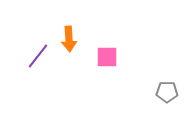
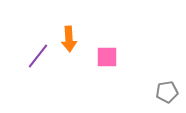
gray pentagon: rotated 10 degrees counterclockwise
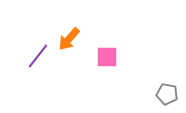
orange arrow: rotated 45 degrees clockwise
gray pentagon: moved 2 px down; rotated 20 degrees clockwise
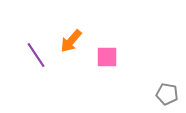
orange arrow: moved 2 px right, 2 px down
purple line: moved 2 px left, 1 px up; rotated 72 degrees counterclockwise
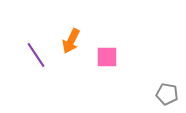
orange arrow: rotated 15 degrees counterclockwise
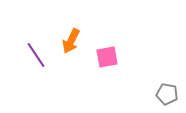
pink square: rotated 10 degrees counterclockwise
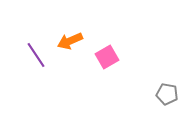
orange arrow: moved 1 px left; rotated 40 degrees clockwise
pink square: rotated 20 degrees counterclockwise
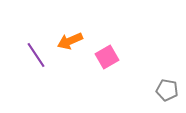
gray pentagon: moved 4 px up
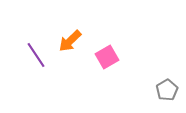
orange arrow: rotated 20 degrees counterclockwise
gray pentagon: rotated 30 degrees clockwise
